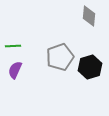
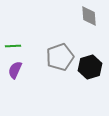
gray diamond: rotated 10 degrees counterclockwise
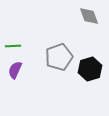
gray diamond: rotated 15 degrees counterclockwise
gray pentagon: moved 1 px left
black hexagon: moved 2 px down
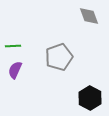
black hexagon: moved 29 px down; rotated 15 degrees counterclockwise
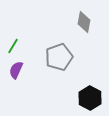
gray diamond: moved 5 px left, 6 px down; rotated 30 degrees clockwise
green line: rotated 56 degrees counterclockwise
purple semicircle: moved 1 px right
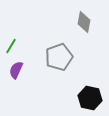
green line: moved 2 px left
black hexagon: rotated 15 degrees counterclockwise
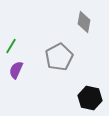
gray pentagon: rotated 8 degrees counterclockwise
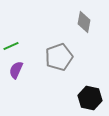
green line: rotated 35 degrees clockwise
gray pentagon: rotated 8 degrees clockwise
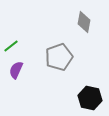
green line: rotated 14 degrees counterclockwise
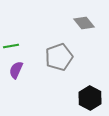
gray diamond: moved 1 px down; rotated 50 degrees counterclockwise
green line: rotated 28 degrees clockwise
black hexagon: rotated 15 degrees clockwise
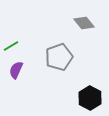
green line: rotated 21 degrees counterclockwise
